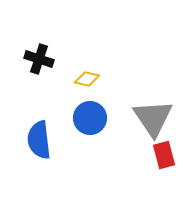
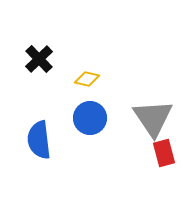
black cross: rotated 28 degrees clockwise
red rectangle: moved 2 px up
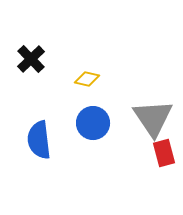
black cross: moved 8 px left
blue circle: moved 3 px right, 5 px down
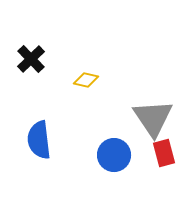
yellow diamond: moved 1 px left, 1 px down
blue circle: moved 21 px right, 32 px down
